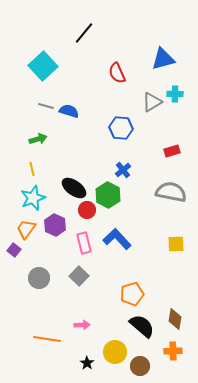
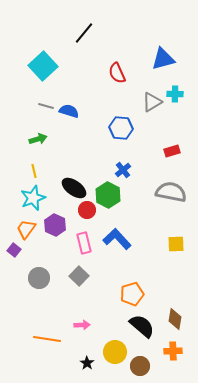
yellow line: moved 2 px right, 2 px down
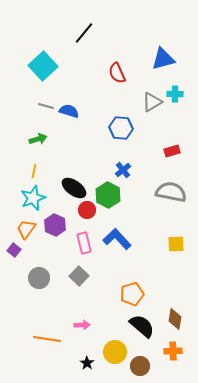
yellow line: rotated 24 degrees clockwise
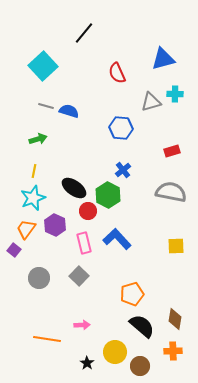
gray triangle: moved 1 px left; rotated 15 degrees clockwise
red circle: moved 1 px right, 1 px down
yellow square: moved 2 px down
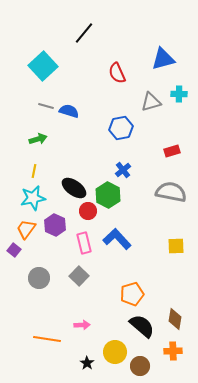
cyan cross: moved 4 px right
blue hexagon: rotated 15 degrees counterclockwise
cyan star: rotated 10 degrees clockwise
